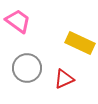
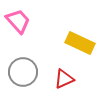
pink trapezoid: rotated 12 degrees clockwise
gray circle: moved 4 px left, 4 px down
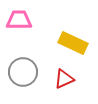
pink trapezoid: moved 1 px right, 1 px up; rotated 48 degrees counterclockwise
yellow rectangle: moved 7 px left
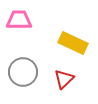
red triangle: rotated 20 degrees counterclockwise
